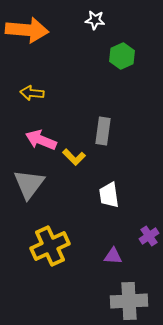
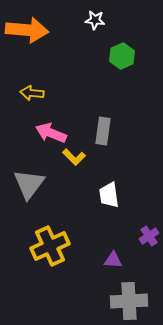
pink arrow: moved 10 px right, 7 px up
purple triangle: moved 4 px down
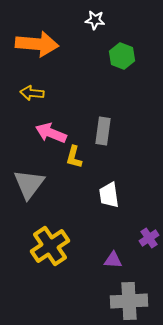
orange arrow: moved 10 px right, 14 px down
green hexagon: rotated 15 degrees counterclockwise
yellow L-shape: rotated 60 degrees clockwise
purple cross: moved 2 px down
yellow cross: rotated 9 degrees counterclockwise
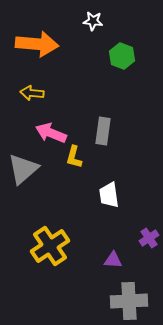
white star: moved 2 px left, 1 px down
gray triangle: moved 6 px left, 15 px up; rotated 12 degrees clockwise
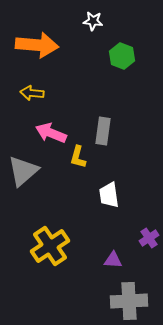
orange arrow: moved 1 px down
yellow L-shape: moved 4 px right
gray triangle: moved 2 px down
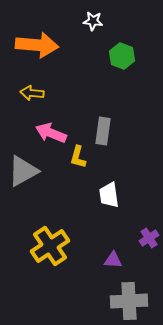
gray triangle: rotated 12 degrees clockwise
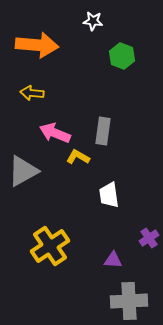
pink arrow: moved 4 px right
yellow L-shape: rotated 105 degrees clockwise
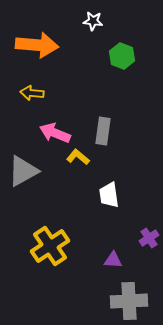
yellow L-shape: rotated 10 degrees clockwise
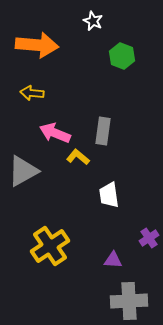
white star: rotated 18 degrees clockwise
